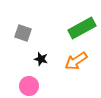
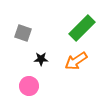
green rectangle: rotated 16 degrees counterclockwise
black star: rotated 16 degrees counterclockwise
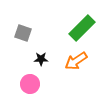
pink circle: moved 1 px right, 2 px up
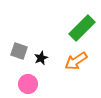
gray square: moved 4 px left, 18 px down
black star: moved 1 px up; rotated 24 degrees counterclockwise
pink circle: moved 2 px left
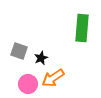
green rectangle: rotated 40 degrees counterclockwise
orange arrow: moved 23 px left, 17 px down
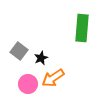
gray square: rotated 18 degrees clockwise
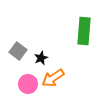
green rectangle: moved 2 px right, 3 px down
gray square: moved 1 px left
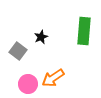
black star: moved 21 px up
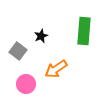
black star: moved 1 px up
orange arrow: moved 3 px right, 9 px up
pink circle: moved 2 px left
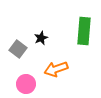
black star: moved 2 px down
gray square: moved 2 px up
orange arrow: rotated 15 degrees clockwise
